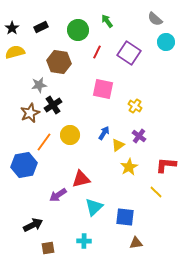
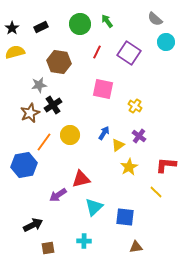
green circle: moved 2 px right, 6 px up
brown triangle: moved 4 px down
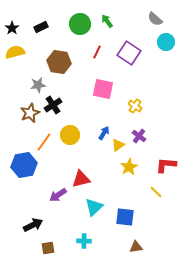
gray star: moved 1 px left
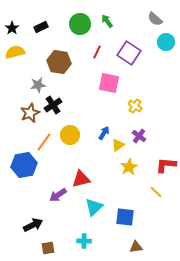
pink square: moved 6 px right, 6 px up
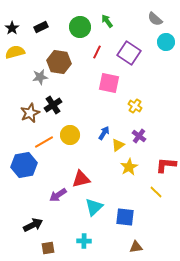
green circle: moved 3 px down
gray star: moved 2 px right, 8 px up
orange line: rotated 24 degrees clockwise
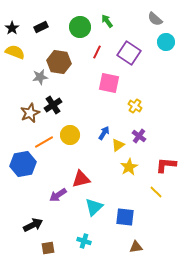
yellow semicircle: rotated 36 degrees clockwise
blue hexagon: moved 1 px left, 1 px up
cyan cross: rotated 16 degrees clockwise
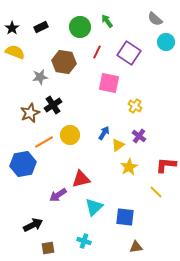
brown hexagon: moved 5 px right
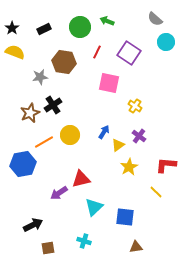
green arrow: rotated 32 degrees counterclockwise
black rectangle: moved 3 px right, 2 px down
blue arrow: moved 1 px up
purple arrow: moved 1 px right, 2 px up
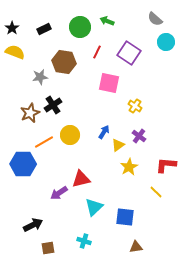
blue hexagon: rotated 10 degrees clockwise
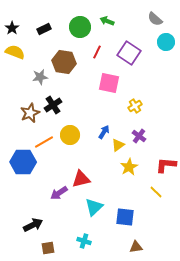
yellow cross: rotated 24 degrees clockwise
blue hexagon: moved 2 px up
